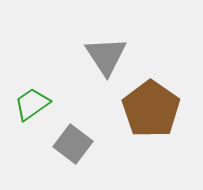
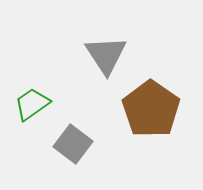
gray triangle: moved 1 px up
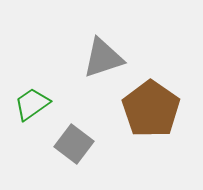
gray triangle: moved 3 px left, 3 px down; rotated 45 degrees clockwise
gray square: moved 1 px right
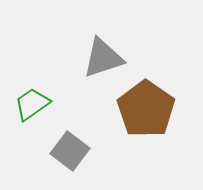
brown pentagon: moved 5 px left
gray square: moved 4 px left, 7 px down
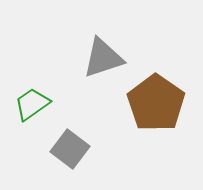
brown pentagon: moved 10 px right, 6 px up
gray square: moved 2 px up
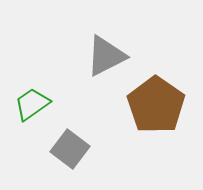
gray triangle: moved 3 px right, 2 px up; rotated 9 degrees counterclockwise
brown pentagon: moved 2 px down
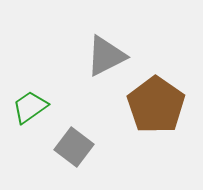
green trapezoid: moved 2 px left, 3 px down
gray square: moved 4 px right, 2 px up
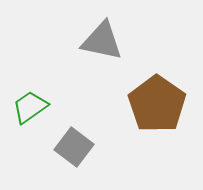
gray triangle: moved 4 px left, 15 px up; rotated 39 degrees clockwise
brown pentagon: moved 1 px right, 1 px up
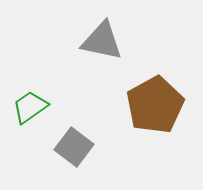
brown pentagon: moved 2 px left, 1 px down; rotated 8 degrees clockwise
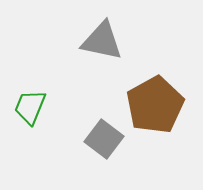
green trapezoid: rotated 33 degrees counterclockwise
gray square: moved 30 px right, 8 px up
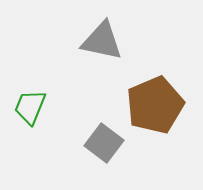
brown pentagon: rotated 6 degrees clockwise
gray square: moved 4 px down
